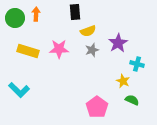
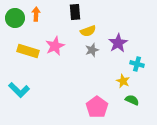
pink star: moved 4 px left, 3 px up; rotated 24 degrees counterclockwise
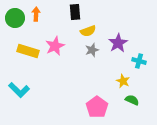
cyan cross: moved 2 px right, 3 px up
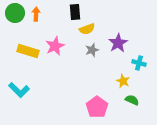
green circle: moved 5 px up
yellow semicircle: moved 1 px left, 2 px up
cyan cross: moved 2 px down
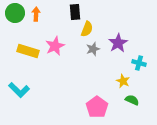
yellow semicircle: rotated 49 degrees counterclockwise
gray star: moved 1 px right, 1 px up
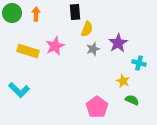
green circle: moved 3 px left
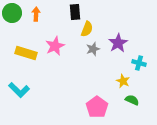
yellow rectangle: moved 2 px left, 2 px down
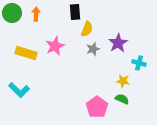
yellow star: rotated 16 degrees counterclockwise
green semicircle: moved 10 px left, 1 px up
